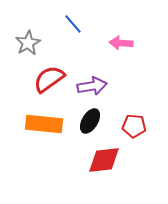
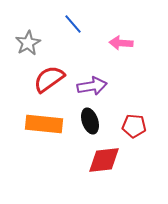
black ellipse: rotated 50 degrees counterclockwise
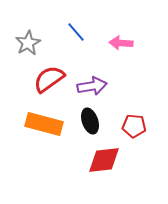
blue line: moved 3 px right, 8 px down
orange rectangle: rotated 9 degrees clockwise
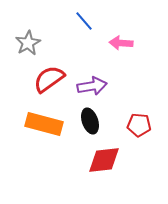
blue line: moved 8 px right, 11 px up
red pentagon: moved 5 px right, 1 px up
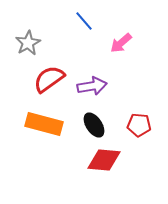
pink arrow: rotated 45 degrees counterclockwise
black ellipse: moved 4 px right, 4 px down; rotated 15 degrees counterclockwise
red diamond: rotated 12 degrees clockwise
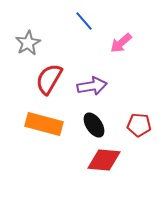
red semicircle: rotated 24 degrees counterclockwise
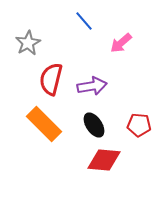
red semicircle: moved 2 px right; rotated 16 degrees counterclockwise
orange rectangle: rotated 30 degrees clockwise
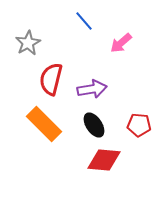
purple arrow: moved 3 px down
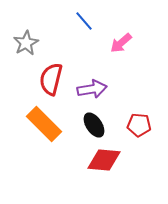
gray star: moved 2 px left
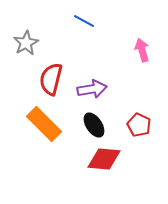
blue line: rotated 20 degrees counterclockwise
pink arrow: moved 21 px right, 7 px down; rotated 115 degrees clockwise
red pentagon: rotated 20 degrees clockwise
red diamond: moved 1 px up
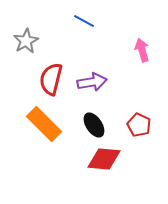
gray star: moved 2 px up
purple arrow: moved 7 px up
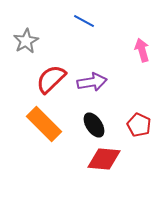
red semicircle: rotated 32 degrees clockwise
